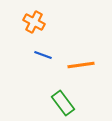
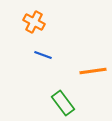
orange line: moved 12 px right, 6 px down
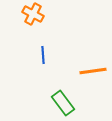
orange cross: moved 1 px left, 8 px up
blue line: rotated 66 degrees clockwise
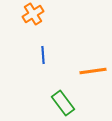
orange cross: rotated 30 degrees clockwise
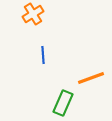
orange line: moved 2 px left, 7 px down; rotated 12 degrees counterclockwise
green rectangle: rotated 60 degrees clockwise
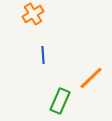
orange line: rotated 24 degrees counterclockwise
green rectangle: moved 3 px left, 2 px up
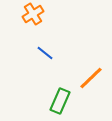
blue line: moved 2 px right, 2 px up; rotated 48 degrees counterclockwise
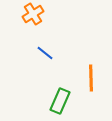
orange line: rotated 48 degrees counterclockwise
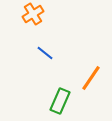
orange line: rotated 36 degrees clockwise
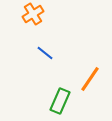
orange line: moved 1 px left, 1 px down
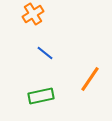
green rectangle: moved 19 px left, 5 px up; rotated 55 degrees clockwise
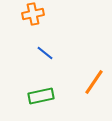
orange cross: rotated 20 degrees clockwise
orange line: moved 4 px right, 3 px down
